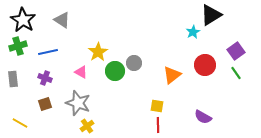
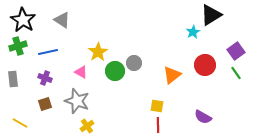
gray star: moved 1 px left, 2 px up
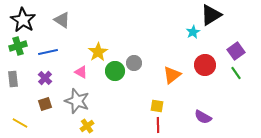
purple cross: rotated 24 degrees clockwise
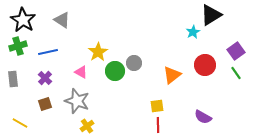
yellow square: rotated 16 degrees counterclockwise
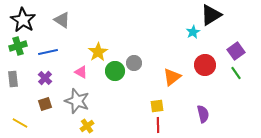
orange triangle: moved 2 px down
purple semicircle: moved 3 px up; rotated 132 degrees counterclockwise
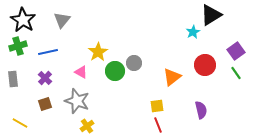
gray triangle: rotated 36 degrees clockwise
purple semicircle: moved 2 px left, 4 px up
red line: rotated 21 degrees counterclockwise
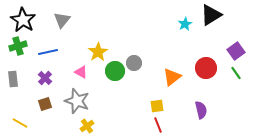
cyan star: moved 8 px left, 8 px up
red circle: moved 1 px right, 3 px down
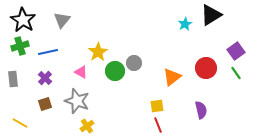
green cross: moved 2 px right
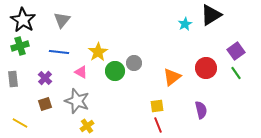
blue line: moved 11 px right; rotated 18 degrees clockwise
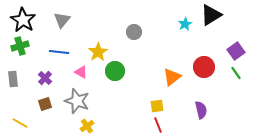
gray circle: moved 31 px up
red circle: moved 2 px left, 1 px up
